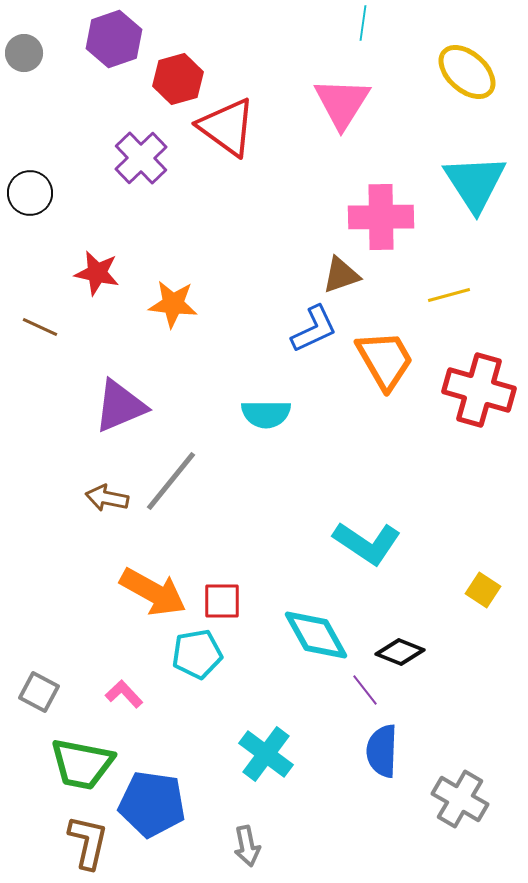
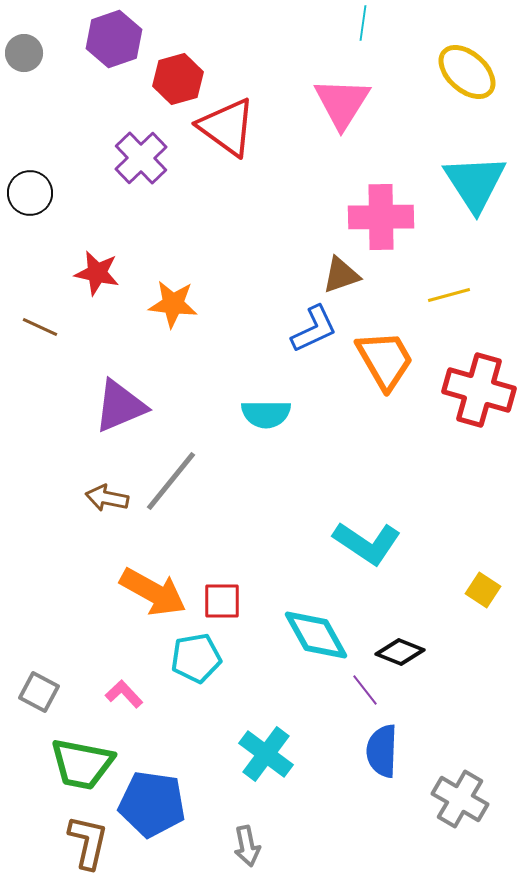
cyan pentagon: moved 1 px left, 4 px down
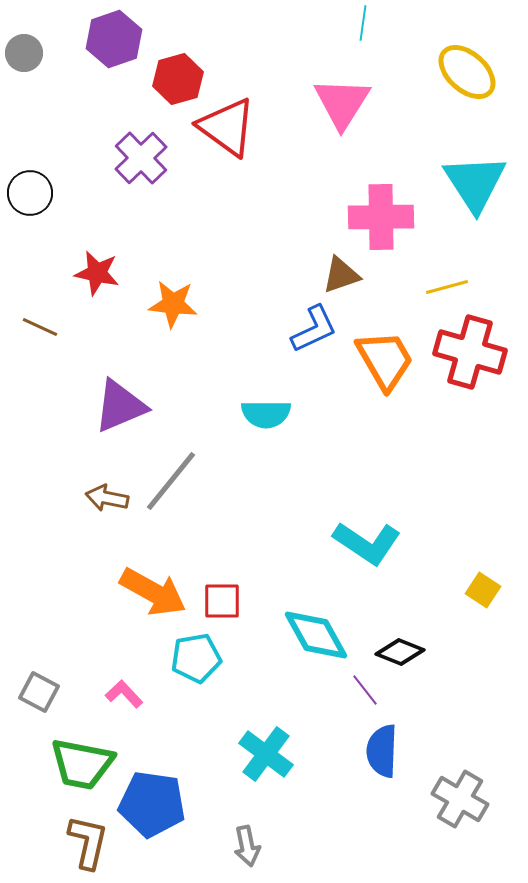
yellow line: moved 2 px left, 8 px up
red cross: moved 9 px left, 38 px up
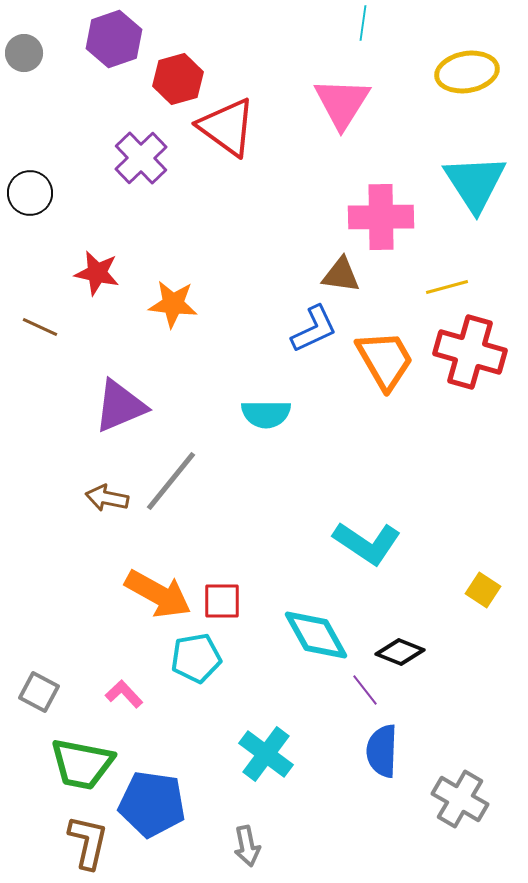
yellow ellipse: rotated 52 degrees counterclockwise
brown triangle: rotated 27 degrees clockwise
orange arrow: moved 5 px right, 2 px down
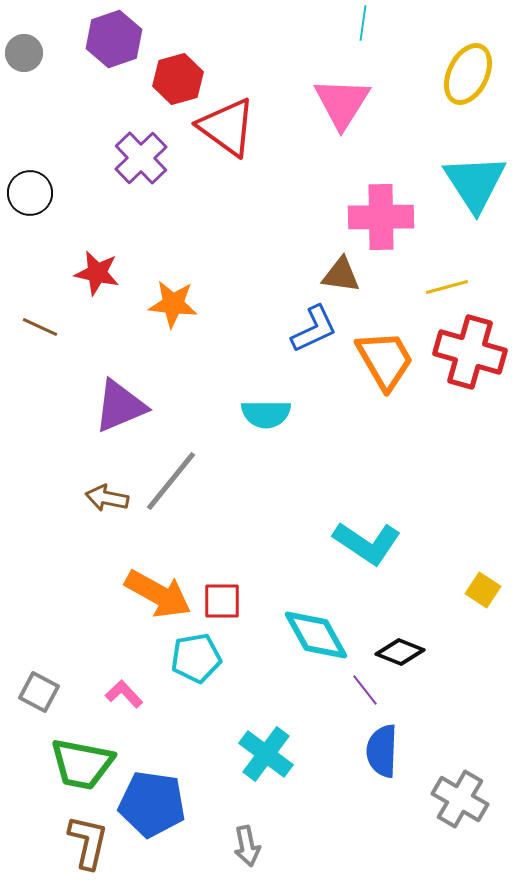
yellow ellipse: moved 1 px right, 2 px down; rotated 54 degrees counterclockwise
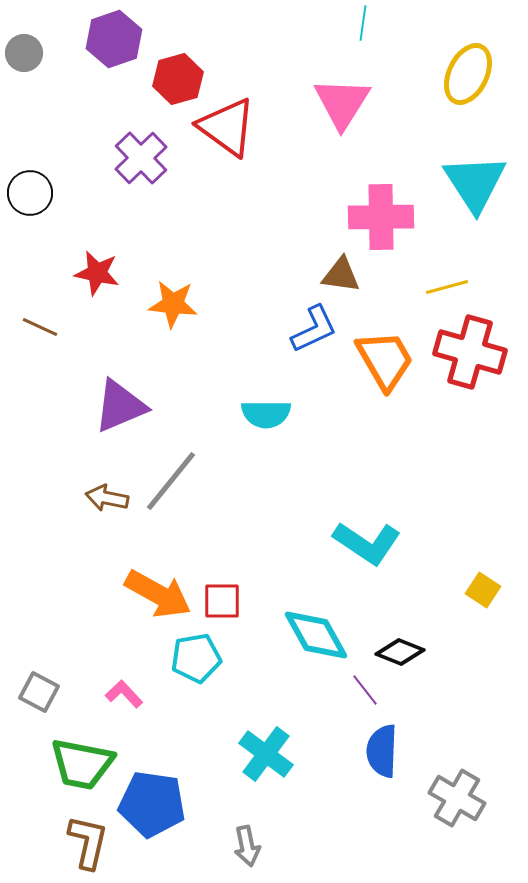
gray cross: moved 3 px left, 1 px up
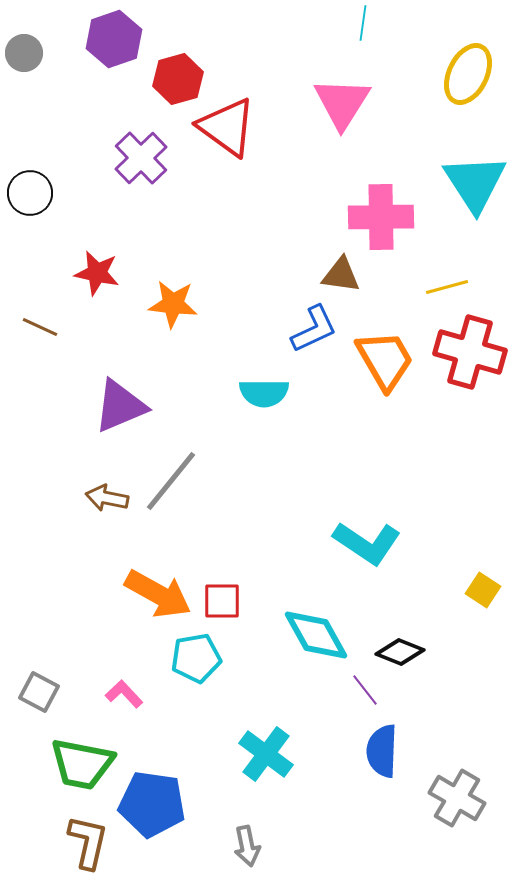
cyan semicircle: moved 2 px left, 21 px up
